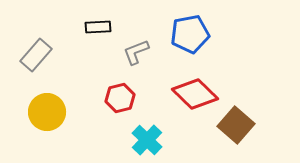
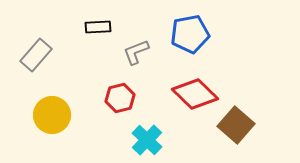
yellow circle: moved 5 px right, 3 px down
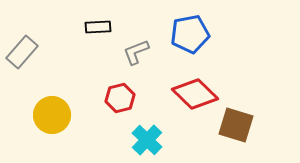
gray rectangle: moved 14 px left, 3 px up
brown square: rotated 24 degrees counterclockwise
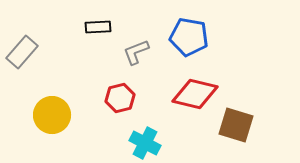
blue pentagon: moved 1 px left, 3 px down; rotated 21 degrees clockwise
red diamond: rotated 30 degrees counterclockwise
cyan cross: moved 2 px left, 3 px down; rotated 16 degrees counterclockwise
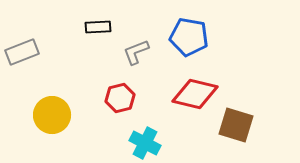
gray rectangle: rotated 28 degrees clockwise
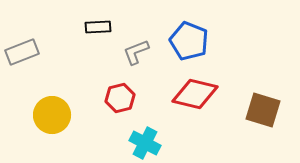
blue pentagon: moved 4 px down; rotated 12 degrees clockwise
brown square: moved 27 px right, 15 px up
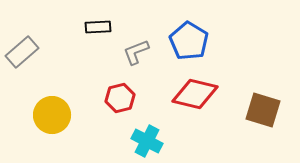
blue pentagon: rotated 9 degrees clockwise
gray rectangle: rotated 20 degrees counterclockwise
cyan cross: moved 2 px right, 2 px up
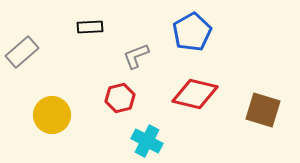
black rectangle: moved 8 px left
blue pentagon: moved 3 px right, 9 px up; rotated 12 degrees clockwise
gray L-shape: moved 4 px down
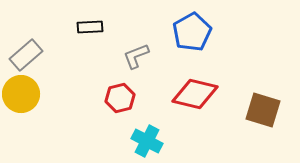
gray rectangle: moved 4 px right, 3 px down
yellow circle: moved 31 px left, 21 px up
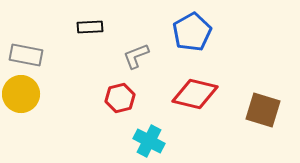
gray rectangle: rotated 52 degrees clockwise
cyan cross: moved 2 px right
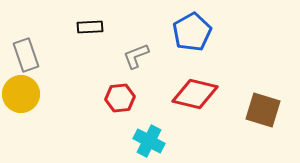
gray rectangle: rotated 60 degrees clockwise
red hexagon: rotated 8 degrees clockwise
